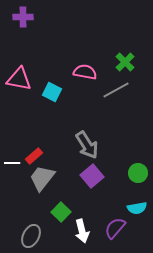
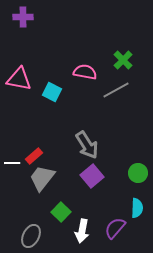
green cross: moved 2 px left, 2 px up
cyan semicircle: rotated 78 degrees counterclockwise
white arrow: rotated 25 degrees clockwise
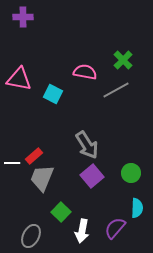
cyan square: moved 1 px right, 2 px down
green circle: moved 7 px left
gray trapezoid: rotated 16 degrees counterclockwise
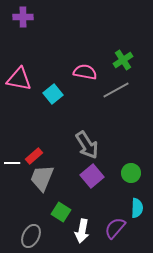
green cross: rotated 12 degrees clockwise
cyan square: rotated 24 degrees clockwise
green square: rotated 12 degrees counterclockwise
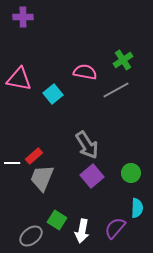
green square: moved 4 px left, 8 px down
gray ellipse: rotated 25 degrees clockwise
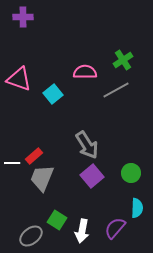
pink semicircle: rotated 10 degrees counterclockwise
pink triangle: rotated 8 degrees clockwise
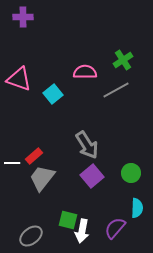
gray trapezoid: rotated 16 degrees clockwise
green square: moved 11 px right; rotated 18 degrees counterclockwise
